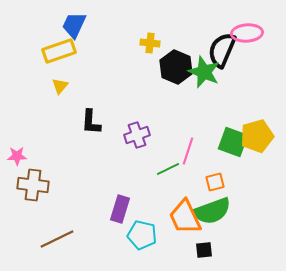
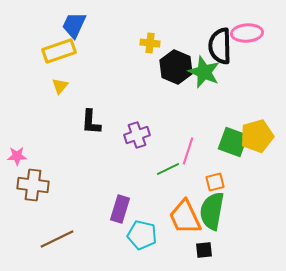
black semicircle: moved 2 px left, 4 px up; rotated 24 degrees counterclockwise
green semicircle: rotated 120 degrees clockwise
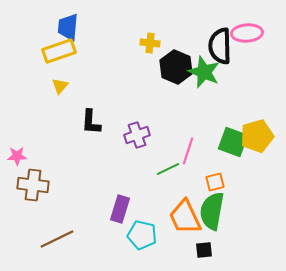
blue trapezoid: moved 6 px left, 2 px down; rotated 20 degrees counterclockwise
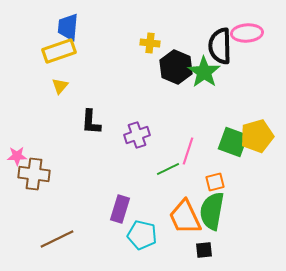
green star: rotated 12 degrees clockwise
brown cross: moved 1 px right, 11 px up
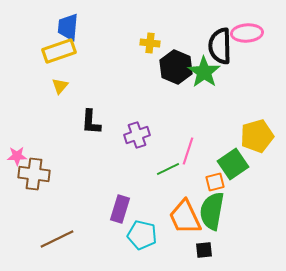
green square: moved 22 px down; rotated 36 degrees clockwise
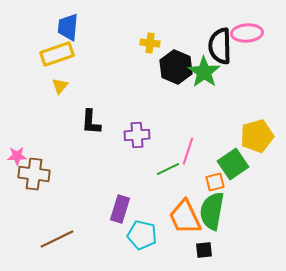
yellow rectangle: moved 2 px left, 3 px down
purple cross: rotated 15 degrees clockwise
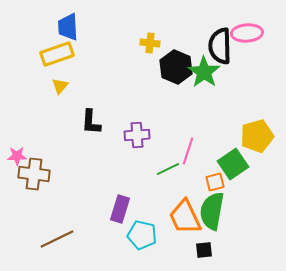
blue trapezoid: rotated 8 degrees counterclockwise
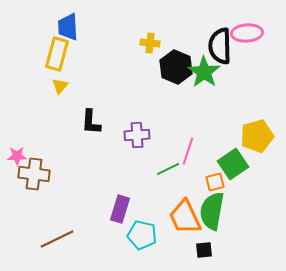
yellow rectangle: rotated 56 degrees counterclockwise
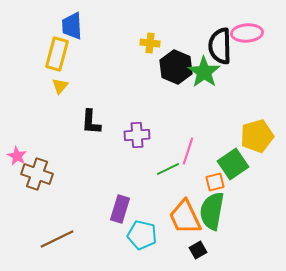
blue trapezoid: moved 4 px right, 1 px up
pink star: rotated 30 degrees clockwise
brown cross: moved 3 px right; rotated 12 degrees clockwise
black square: moved 6 px left; rotated 24 degrees counterclockwise
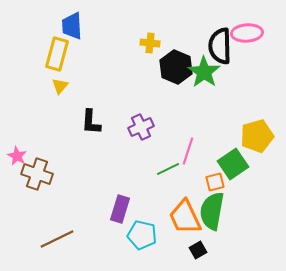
purple cross: moved 4 px right, 8 px up; rotated 20 degrees counterclockwise
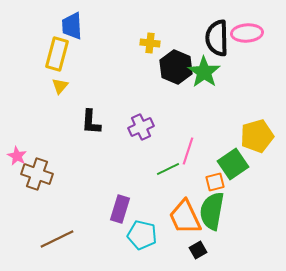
black semicircle: moved 3 px left, 8 px up
